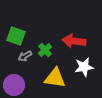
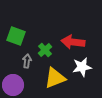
red arrow: moved 1 px left, 1 px down
gray arrow: moved 2 px right, 5 px down; rotated 128 degrees clockwise
white star: moved 2 px left
yellow triangle: rotated 30 degrees counterclockwise
purple circle: moved 1 px left
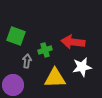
green cross: rotated 24 degrees clockwise
yellow triangle: rotated 20 degrees clockwise
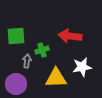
green square: rotated 24 degrees counterclockwise
red arrow: moved 3 px left, 6 px up
green cross: moved 3 px left
yellow triangle: moved 1 px right
purple circle: moved 3 px right, 1 px up
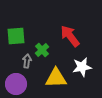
red arrow: rotated 45 degrees clockwise
green cross: rotated 24 degrees counterclockwise
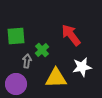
red arrow: moved 1 px right, 1 px up
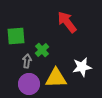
red arrow: moved 4 px left, 13 px up
purple circle: moved 13 px right
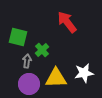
green square: moved 2 px right, 1 px down; rotated 18 degrees clockwise
white star: moved 2 px right, 6 px down
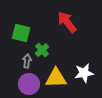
green square: moved 3 px right, 4 px up
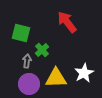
white star: rotated 18 degrees counterclockwise
